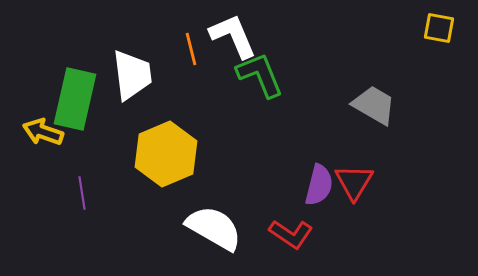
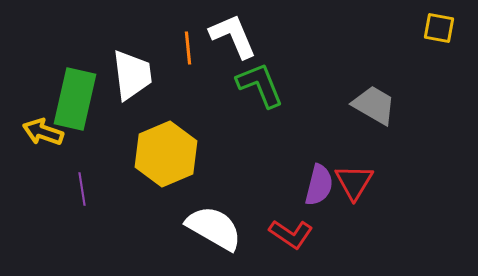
orange line: moved 3 px left, 1 px up; rotated 8 degrees clockwise
green L-shape: moved 10 px down
purple line: moved 4 px up
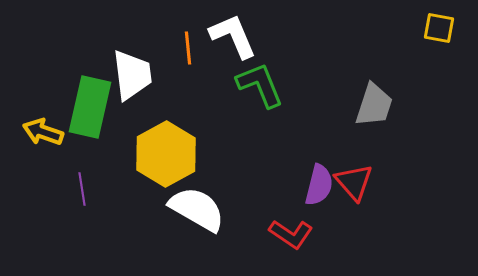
green rectangle: moved 15 px right, 8 px down
gray trapezoid: rotated 78 degrees clockwise
yellow hexagon: rotated 6 degrees counterclockwise
red triangle: rotated 12 degrees counterclockwise
white semicircle: moved 17 px left, 19 px up
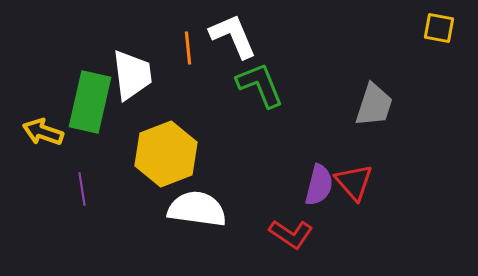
green rectangle: moved 5 px up
yellow hexagon: rotated 8 degrees clockwise
white semicircle: rotated 22 degrees counterclockwise
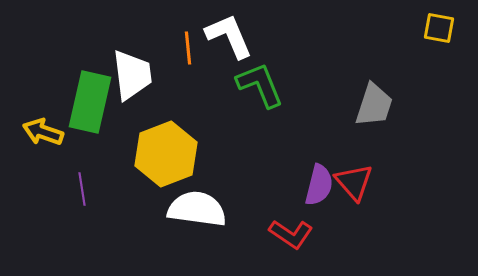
white L-shape: moved 4 px left
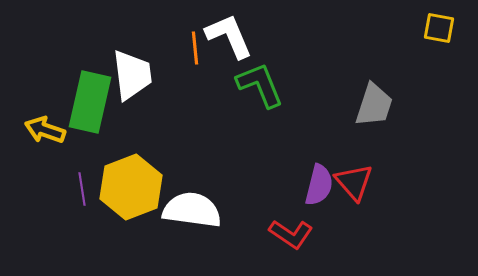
orange line: moved 7 px right
yellow arrow: moved 2 px right, 2 px up
yellow hexagon: moved 35 px left, 33 px down
white semicircle: moved 5 px left, 1 px down
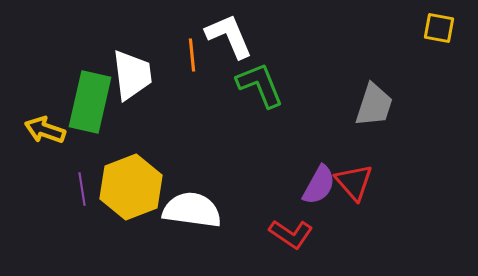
orange line: moved 3 px left, 7 px down
purple semicircle: rotated 15 degrees clockwise
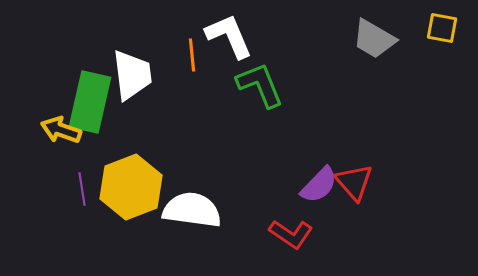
yellow square: moved 3 px right
gray trapezoid: moved 66 px up; rotated 102 degrees clockwise
yellow arrow: moved 16 px right
purple semicircle: rotated 15 degrees clockwise
